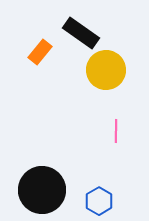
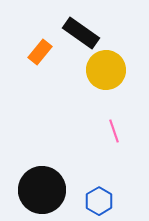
pink line: moved 2 px left; rotated 20 degrees counterclockwise
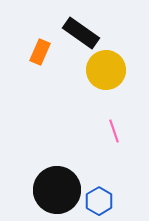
orange rectangle: rotated 15 degrees counterclockwise
black circle: moved 15 px right
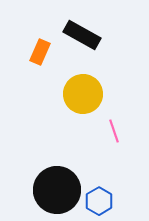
black rectangle: moved 1 px right, 2 px down; rotated 6 degrees counterclockwise
yellow circle: moved 23 px left, 24 px down
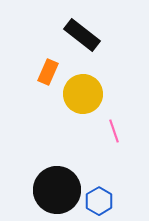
black rectangle: rotated 9 degrees clockwise
orange rectangle: moved 8 px right, 20 px down
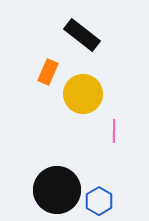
pink line: rotated 20 degrees clockwise
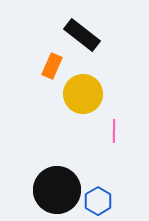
orange rectangle: moved 4 px right, 6 px up
blue hexagon: moved 1 px left
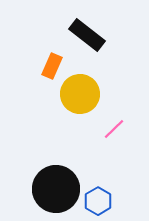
black rectangle: moved 5 px right
yellow circle: moved 3 px left
pink line: moved 2 px up; rotated 45 degrees clockwise
black circle: moved 1 px left, 1 px up
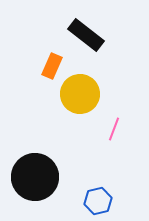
black rectangle: moved 1 px left
pink line: rotated 25 degrees counterclockwise
black circle: moved 21 px left, 12 px up
blue hexagon: rotated 16 degrees clockwise
